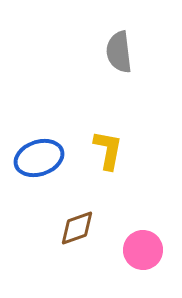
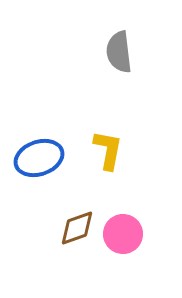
pink circle: moved 20 px left, 16 px up
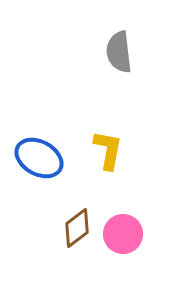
blue ellipse: rotated 48 degrees clockwise
brown diamond: rotated 18 degrees counterclockwise
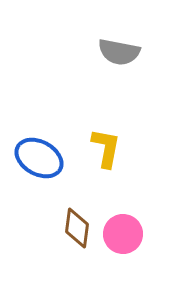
gray semicircle: rotated 72 degrees counterclockwise
yellow L-shape: moved 2 px left, 2 px up
brown diamond: rotated 45 degrees counterclockwise
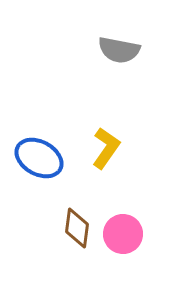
gray semicircle: moved 2 px up
yellow L-shape: rotated 24 degrees clockwise
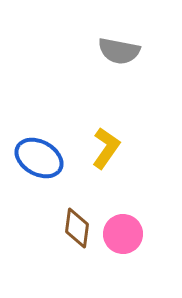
gray semicircle: moved 1 px down
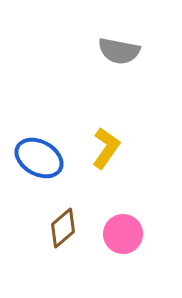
brown diamond: moved 14 px left; rotated 42 degrees clockwise
